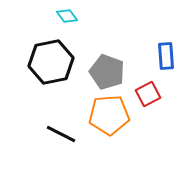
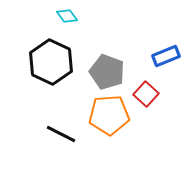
blue rectangle: rotated 72 degrees clockwise
black hexagon: rotated 24 degrees counterclockwise
red square: moved 2 px left; rotated 20 degrees counterclockwise
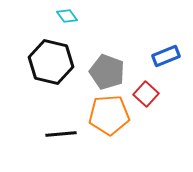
black hexagon: rotated 12 degrees counterclockwise
black line: rotated 32 degrees counterclockwise
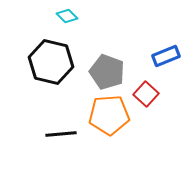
cyan diamond: rotated 10 degrees counterclockwise
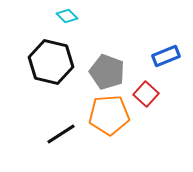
black line: rotated 28 degrees counterclockwise
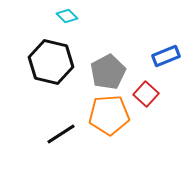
gray pentagon: moved 1 px right; rotated 24 degrees clockwise
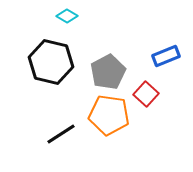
cyan diamond: rotated 15 degrees counterclockwise
orange pentagon: rotated 12 degrees clockwise
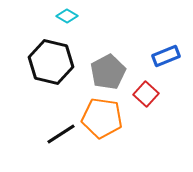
orange pentagon: moved 7 px left, 3 px down
